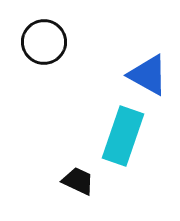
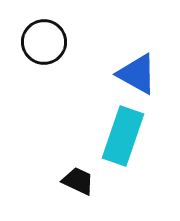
blue triangle: moved 11 px left, 1 px up
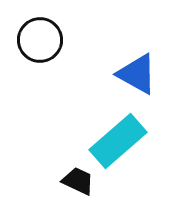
black circle: moved 4 px left, 2 px up
cyan rectangle: moved 5 px left, 5 px down; rotated 30 degrees clockwise
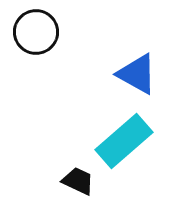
black circle: moved 4 px left, 8 px up
cyan rectangle: moved 6 px right
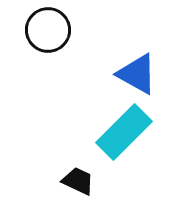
black circle: moved 12 px right, 2 px up
cyan rectangle: moved 9 px up; rotated 4 degrees counterclockwise
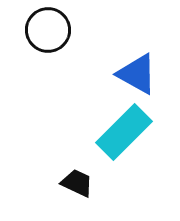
black trapezoid: moved 1 px left, 2 px down
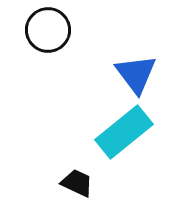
blue triangle: moved 1 px left; rotated 24 degrees clockwise
cyan rectangle: rotated 6 degrees clockwise
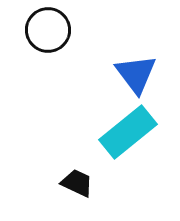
cyan rectangle: moved 4 px right
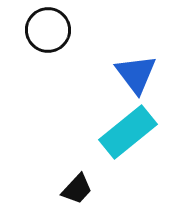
black trapezoid: moved 6 px down; rotated 108 degrees clockwise
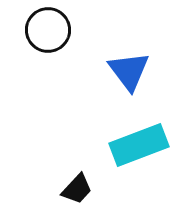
blue triangle: moved 7 px left, 3 px up
cyan rectangle: moved 11 px right, 13 px down; rotated 18 degrees clockwise
